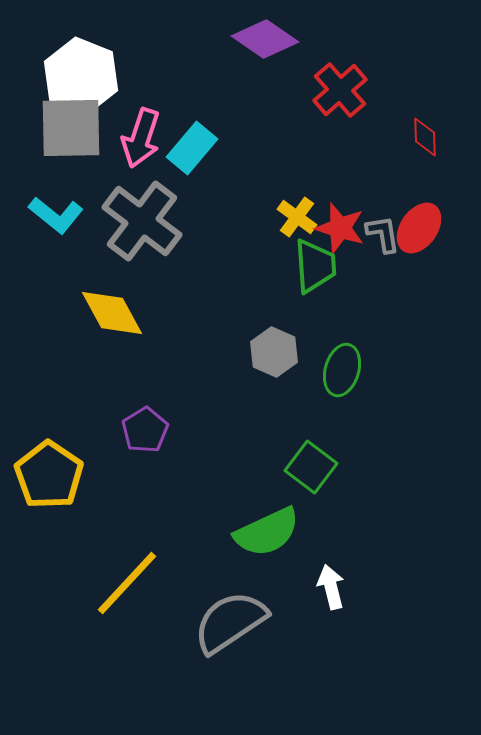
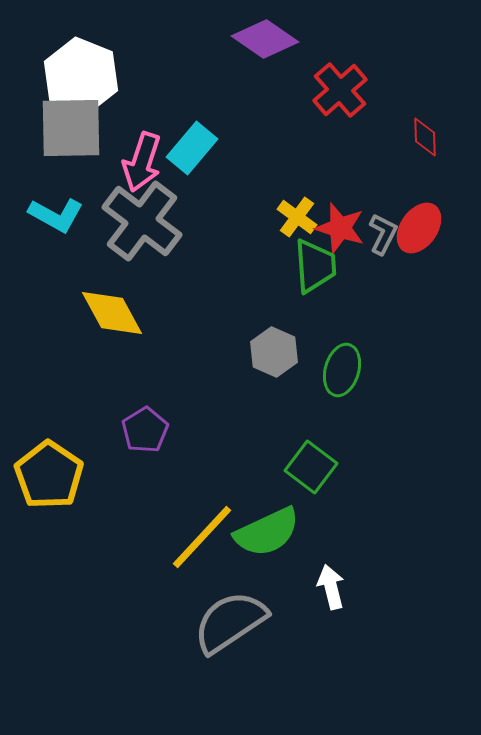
pink arrow: moved 1 px right, 24 px down
cyan L-shape: rotated 10 degrees counterclockwise
gray L-shape: rotated 36 degrees clockwise
yellow line: moved 75 px right, 46 px up
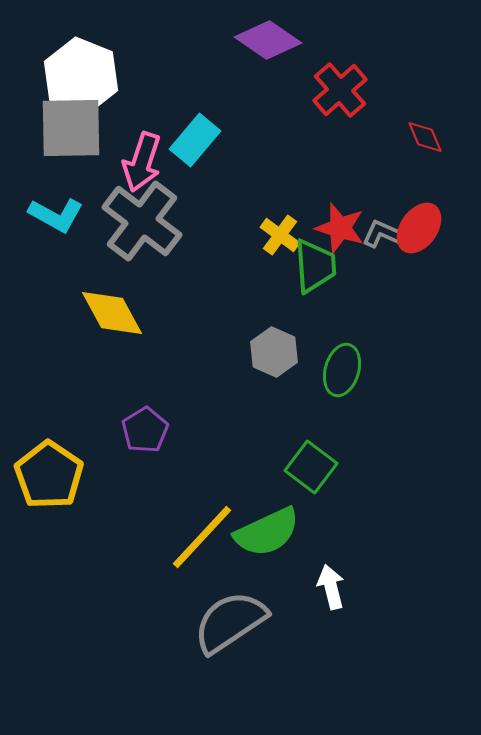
purple diamond: moved 3 px right, 1 px down
red diamond: rotated 21 degrees counterclockwise
cyan rectangle: moved 3 px right, 8 px up
yellow cross: moved 17 px left, 18 px down
gray L-shape: rotated 93 degrees counterclockwise
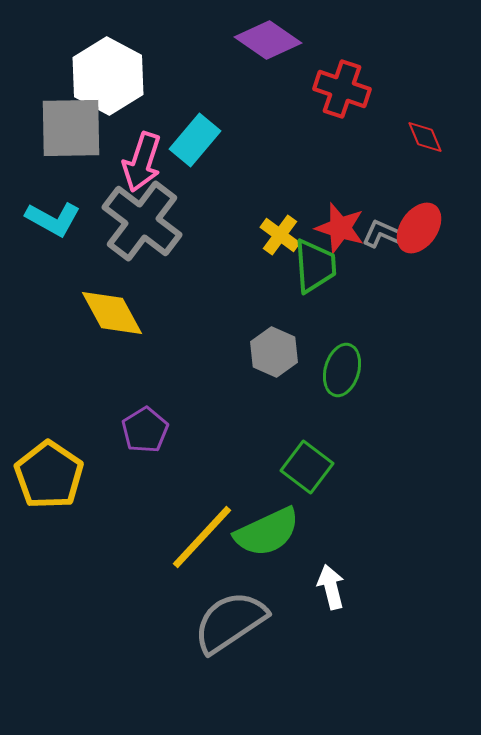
white hexagon: moved 27 px right; rotated 6 degrees clockwise
red cross: moved 2 px right, 1 px up; rotated 30 degrees counterclockwise
cyan L-shape: moved 3 px left, 4 px down
green square: moved 4 px left
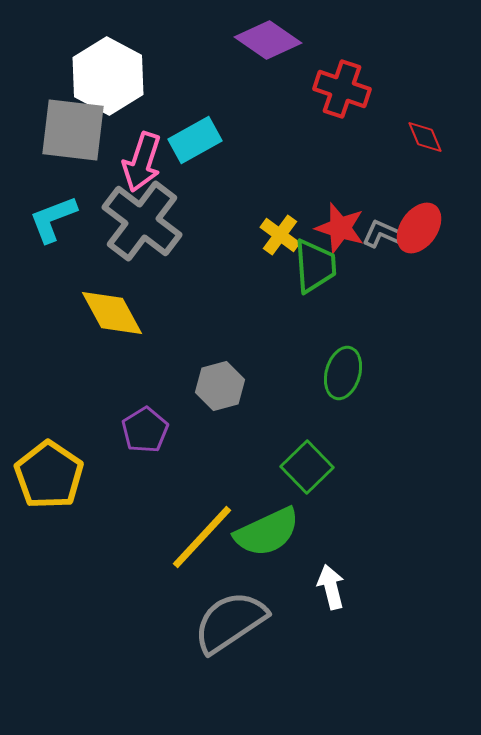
gray square: moved 2 px right, 2 px down; rotated 8 degrees clockwise
cyan rectangle: rotated 21 degrees clockwise
cyan L-shape: rotated 130 degrees clockwise
gray hexagon: moved 54 px left, 34 px down; rotated 21 degrees clockwise
green ellipse: moved 1 px right, 3 px down
green square: rotated 9 degrees clockwise
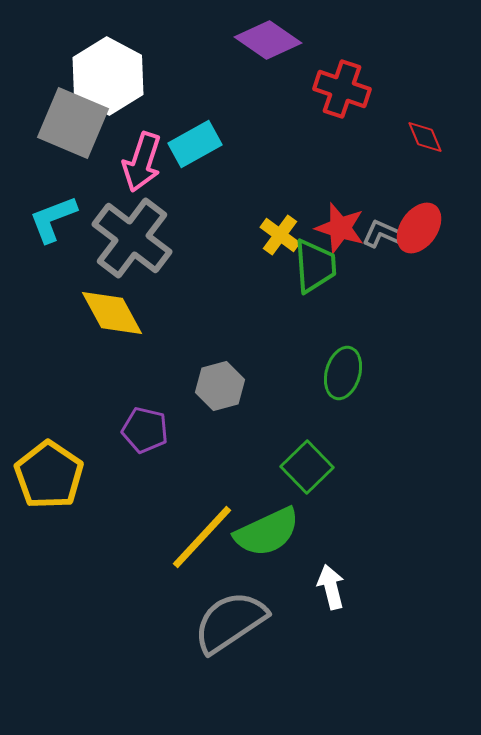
gray square: moved 7 px up; rotated 16 degrees clockwise
cyan rectangle: moved 4 px down
gray cross: moved 10 px left, 17 px down
purple pentagon: rotated 27 degrees counterclockwise
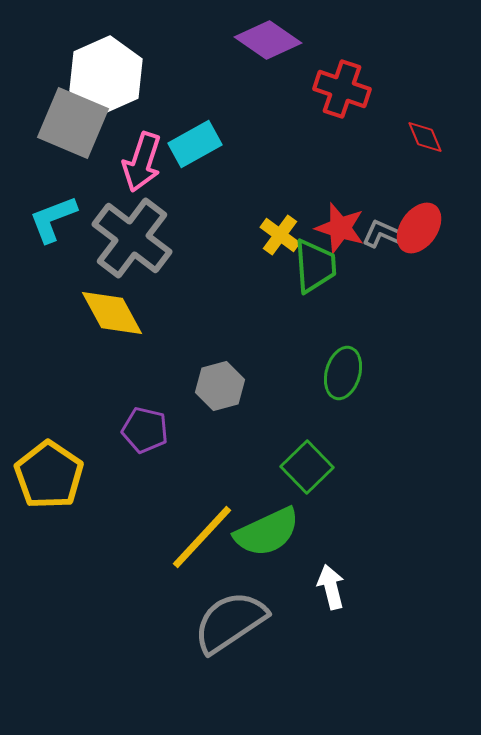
white hexagon: moved 2 px left, 1 px up; rotated 8 degrees clockwise
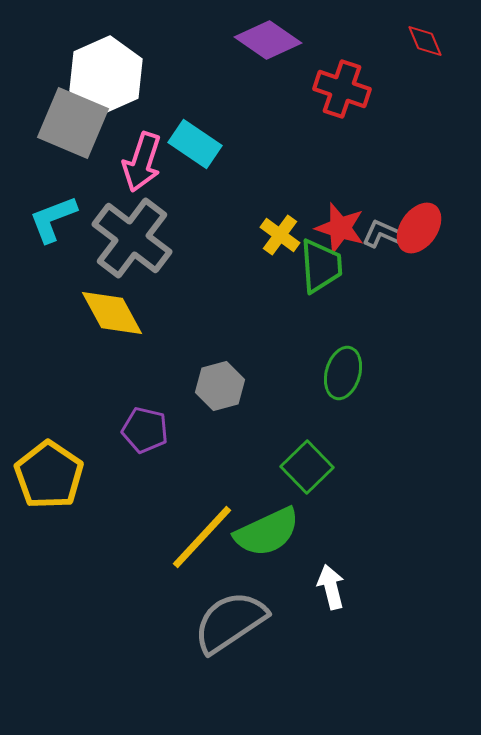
red diamond: moved 96 px up
cyan rectangle: rotated 63 degrees clockwise
green trapezoid: moved 6 px right
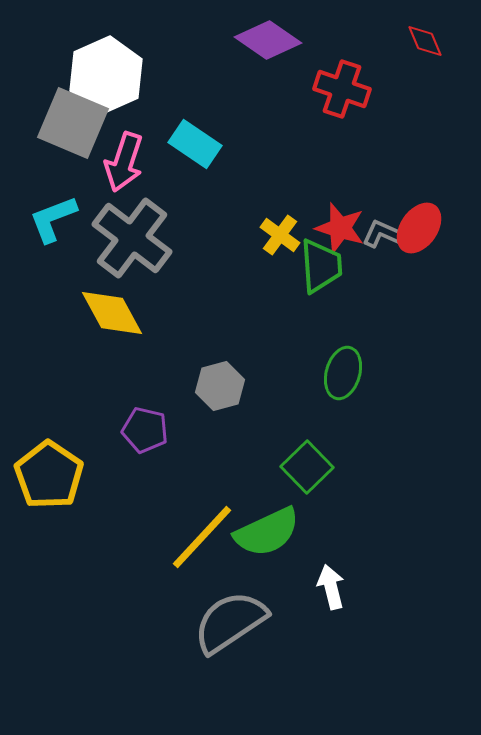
pink arrow: moved 18 px left
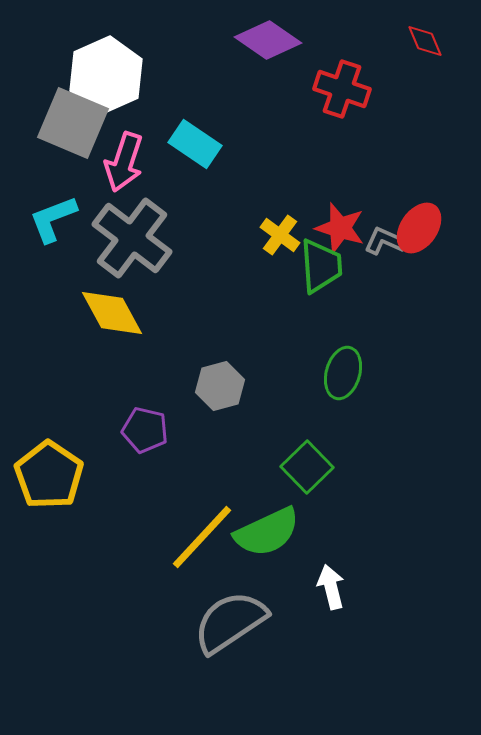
gray L-shape: moved 2 px right, 7 px down
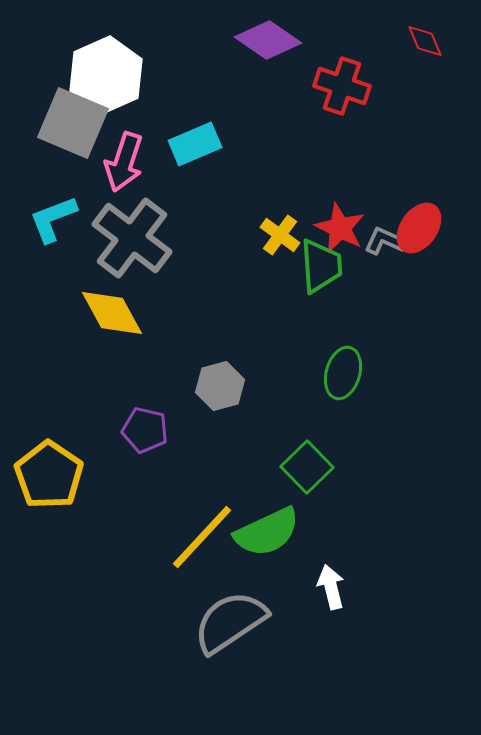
red cross: moved 3 px up
cyan rectangle: rotated 57 degrees counterclockwise
red star: rotated 9 degrees clockwise
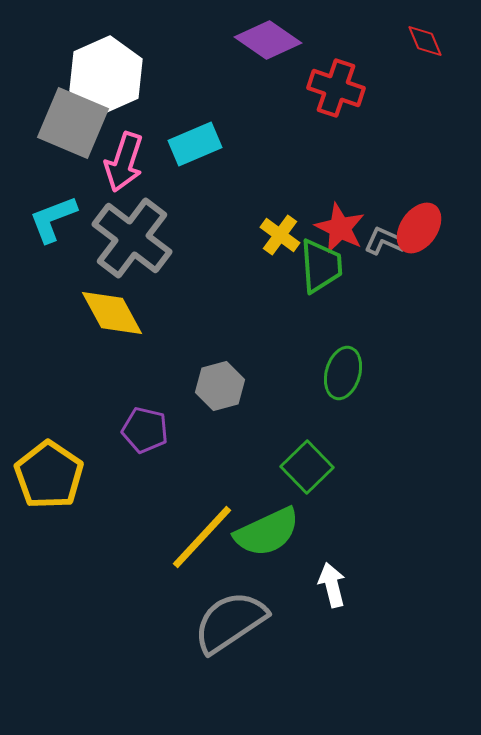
red cross: moved 6 px left, 2 px down
white arrow: moved 1 px right, 2 px up
